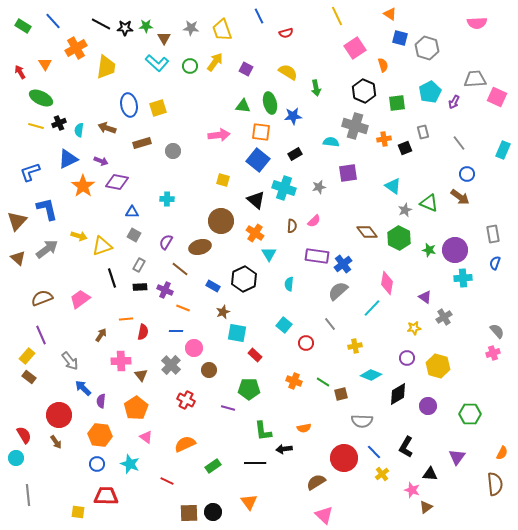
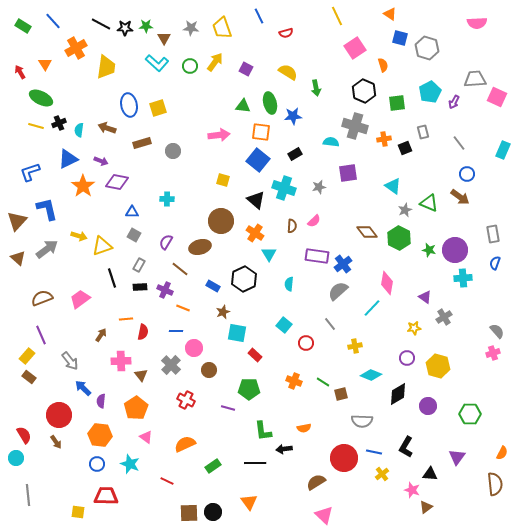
yellow trapezoid at (222, 30): moved 2 px up
blue line at (374, 452): rotated 35 degrees counterclockwise
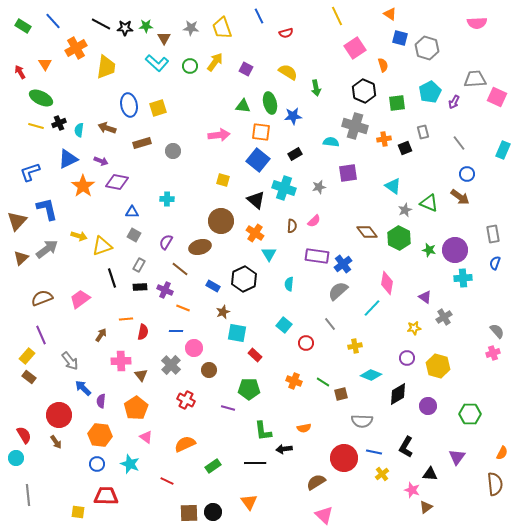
brown triangle at (18, 258): moved 3 px right; rotated 35 degrees clockwise
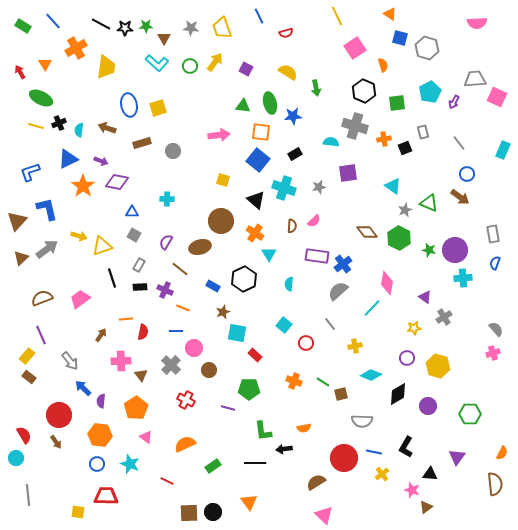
gray semicircle at (497, 331): moved 1 px left, 2 px up
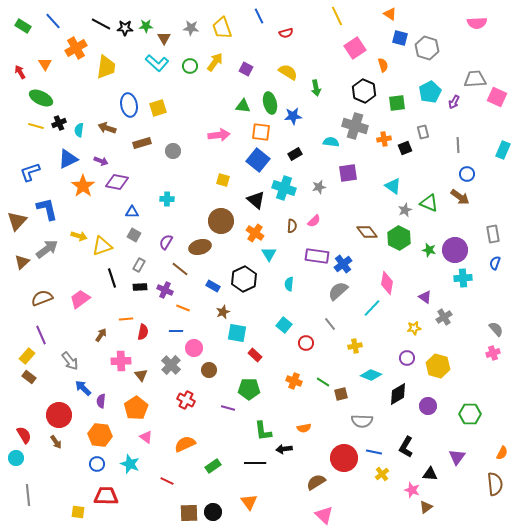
gray line at (459, 143): moved 1 px left, 2 px down; rotated 35 degrees clockwise
brown triangle at (21, 258): moved 1 px right, 4 px down
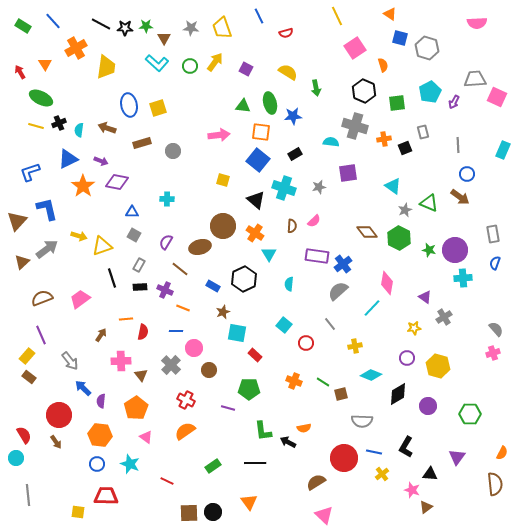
brown circle at (221, 221): moved 2 px right, 5 px down
orange semicircle at (185, 444): moved 13 px up; rotated 10 degrees counterclockwise
black arrow at (284, 449): moved 4 px right, 7 px up; rotated 35 degrees clockwise
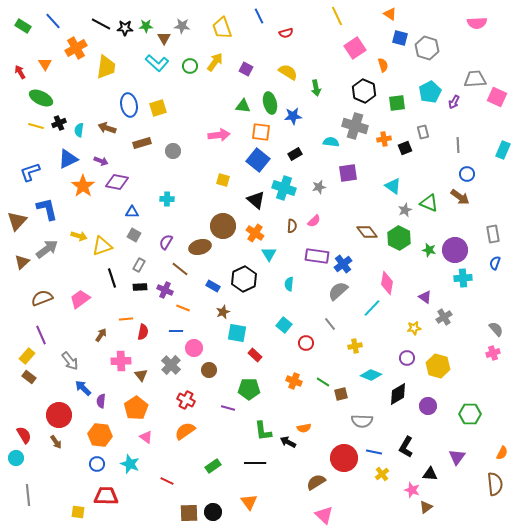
gray star at (191, 28): moved 9 px left, 2 px up
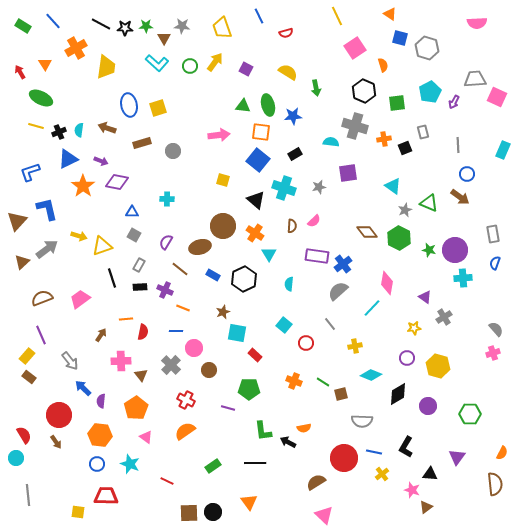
green ellipse at (270, 103): moved 2 px left, 2 px down
black cross at (59, 123): moved 9 px down
blue rectangle at (213, 286): moved 11 px up
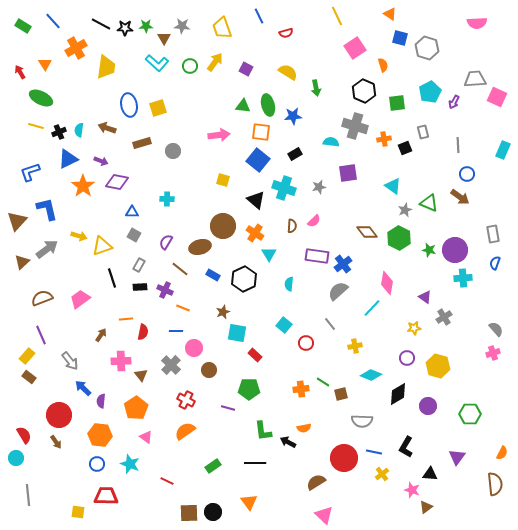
orange cross at (294, 381): moved 7 px right, 8 px down; rotated 28 degrees counterclockwise
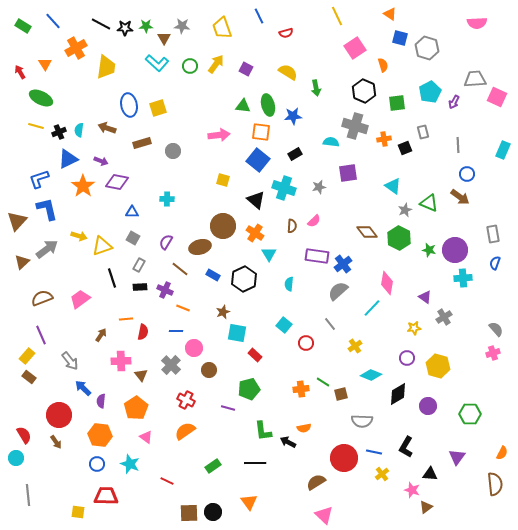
yellow arrow at (215, 62): moved 1 px right, 2 px down
blue L-shape at (30, 172): moved 9 px right, 7 px down
gray square at (134, 235): moved 1 px left, 3 px down
yellow cross at (355, 346): rotated 24 degrees counterclockwise
green pentagon at (249, 389): rotated 15 degrees counterclockwise
